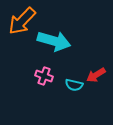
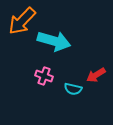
cyan semicircle: moved 1 px left, 4 px down
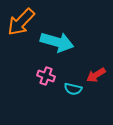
orange arrow: moved 1 px left, 1 px down
cyan arrow: moved 3 px right, 1 px down
pink cross: moved 2 px right
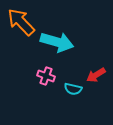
orange arrow: rotated 92 degrees clockwise
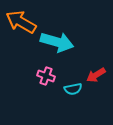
orange arrow: rotated 16 degrees counterclockwise
cyan semicircle: rotated 24 degrees counterclockwise
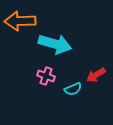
orange arrow: moved 1 px left, 1 px up; rotated 32 degrees counterclockwise
cyan arrow: moved 2 px left, 2 px down
cyan semicircle: rotated 12 degrees counterclockwise
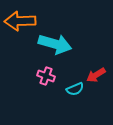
cyan semicircle: moved 2 px right
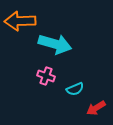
red arrow: moved 33 px down
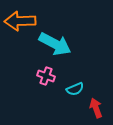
cyan arrow: rotated 12 degrees clockwise
red arrow: rotated 102 degrees clockwise
